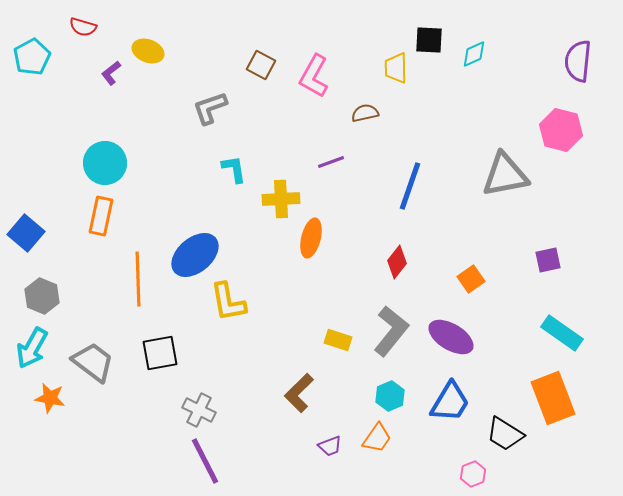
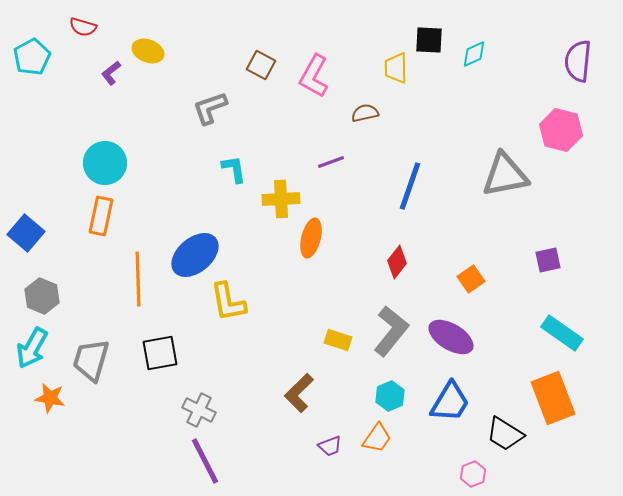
gray trapezoid at (93, 362): moved 2 px left, 2 px up; rotated 111 degrees counterclockwise
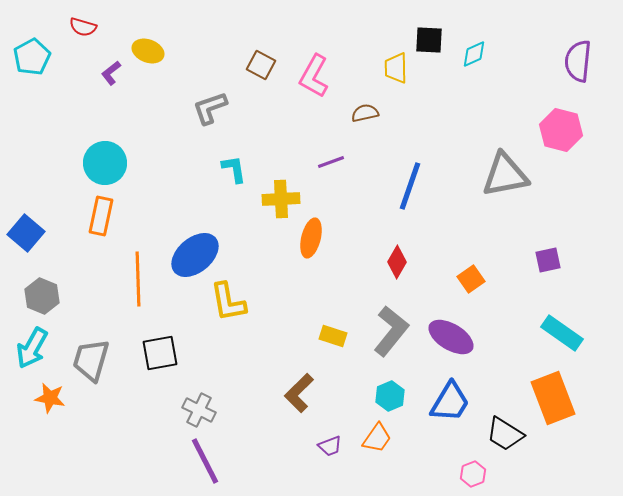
red diamond at (397, 262): rotated 8 degrees counterclockwise
yellow rectangle at (338, 340): moved 5 px left, 4 px up
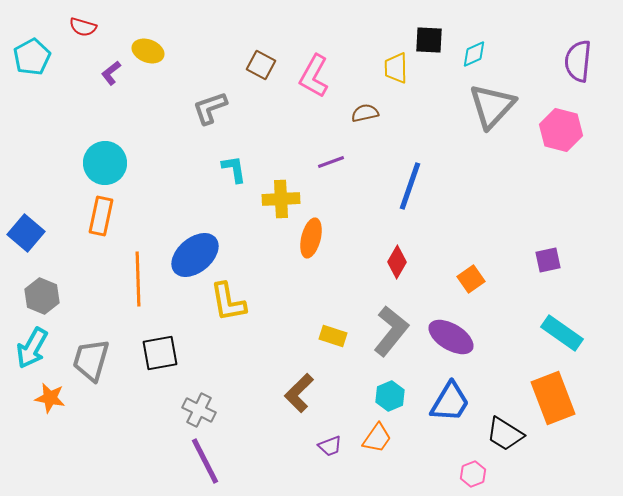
gray triangle at (505, 175): moved 13 px left, 69 px up; rotated 36 degrees counterclockwise
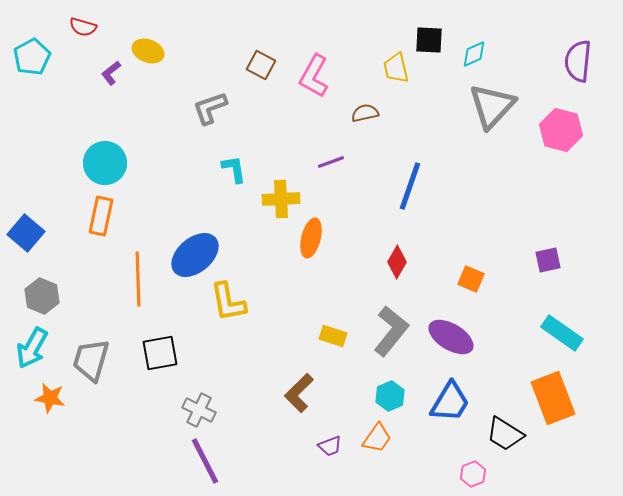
yellow trapezoid at (396, 68): rotated 12 degrees counterclockwise
orange square at (471, 279): rotated 32 degrees counterclockwise
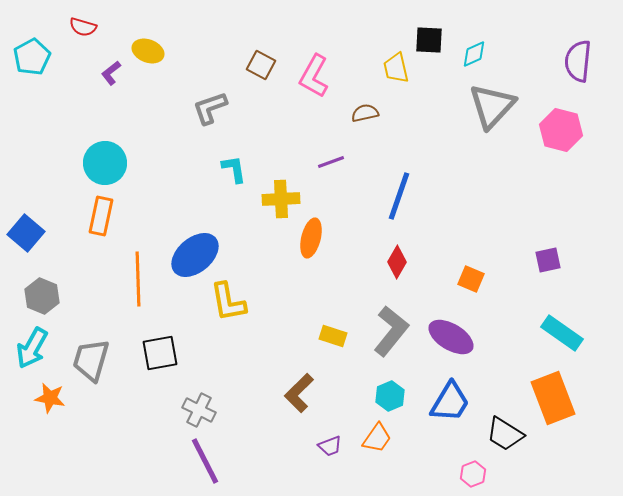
blue line at (410, 186): moved 11 px left, 10 px down
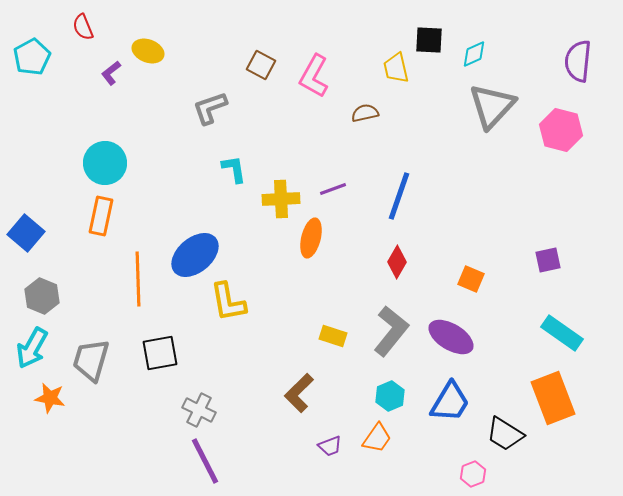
red semicircle at (83, 27): rotated 52 degrees clockwise
purple line at (331, 162): moved 2 px right, 27 px down
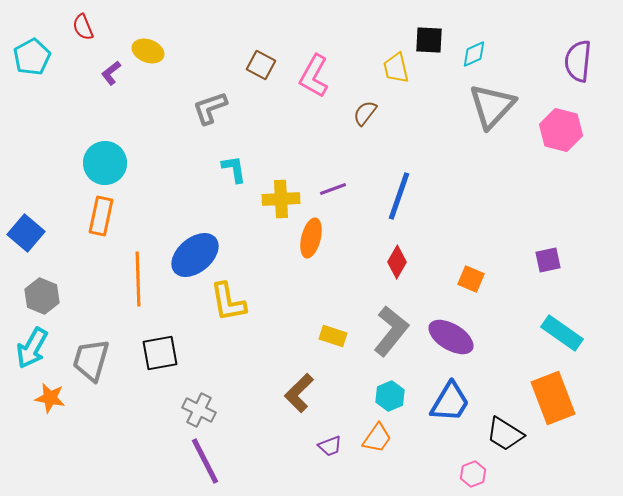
brown semicircle at (365, 113): rotated 40 degrees counterclockwise
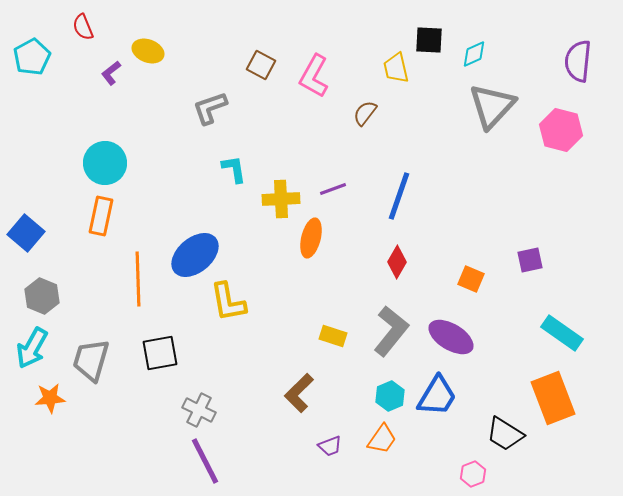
purple square at (548, 260): moved 18 px left
orange star at (50, 398): rotated 16 degrees counterclockwise
blue trapezoid at (450, 402): moved 13 px left, 6 px up
orange trapezoid at (377, 438): moved 5 px right, 1 px down
